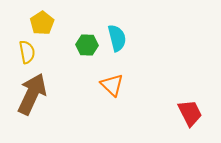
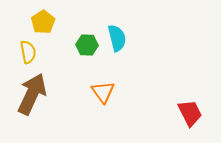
yellow pentagon: moved 1 px right, 1 px up
yellow semicircle: moved 1 px right
orange triangle: moved 9 px left, 7 px down; rotated 10 degrees clockwise
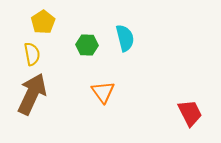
cyan semicircle: moved 8 px right
yellow semicircle: moved 4 px right, 2 px down
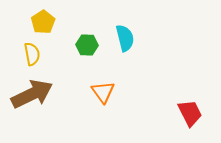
brown arrow: rotated 39 degrees clockwise
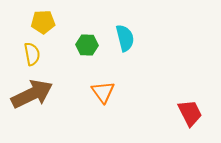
yellow pentagon: rotated 30 degrees clockwise
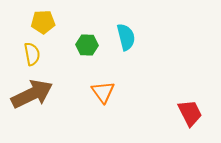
cyan semicircle: moved 1 px right, 1 px up
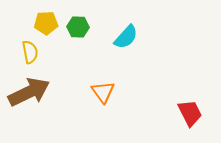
yellow pentagon: moved 3 px right, 1 px down
cyan semicircle: rotated 56 degrees clockwise
green hexagon: moved 9 px left, 18 px up
yellow semicircle: moved 2 px left, 2 px up
brown arrow: moved 3 px left, 2 px up
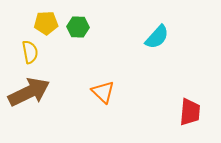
cyan semicircle: moved 31 px right
orange triangle: rotated 10 degrees counterclockwise
red trapezoid: moved 1 px up; rotated 32 degrees clockwise
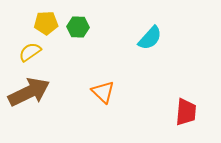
cyan semicircle: moved 7 px left, 1 px down
yellow semicircle: rotated 115 degrees counterclockwise
red trapezoid: moved 4 px left
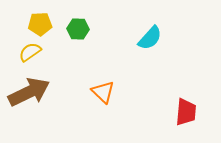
yellow pentagon: moved 6 px left, 1 px down
green hexagon: moved 2 px down
